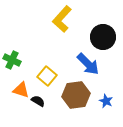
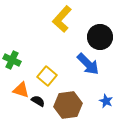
black circle: moved 3 px left
brown hexagon: moved 8 px left, 10 px down
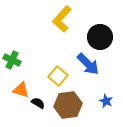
yellow square: moved 11 px right
black semicircle: moved 2 px down
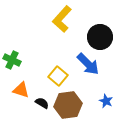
black semicircle: moved 4 px right
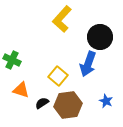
blue arrow: rotated 65 degrees clockwise
black semicircle: rotated 64 degrees counterclockwise
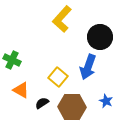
blue arrow: moved 3 px down
yellow square: moved 1 px down
orange triangle: rotated 12 degrees clockwise
brown hexagon: moved 4 px right, 2 px down; rotated 8 degrees clockwise
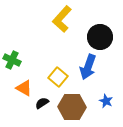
orange triangle: moved 3 px right, 2 px up
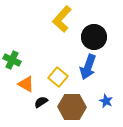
black circle: moved 6 px left
orange triangle: moved 2 px right, 4 px up
black semicircle: moved 1 px left, 1 px up
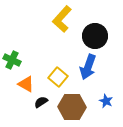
black circle: moved 1 px right, 1 px up
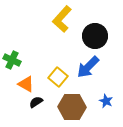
blue arrow: rotated 25 degrees clockwise
black semicircle: moved 5 px left
